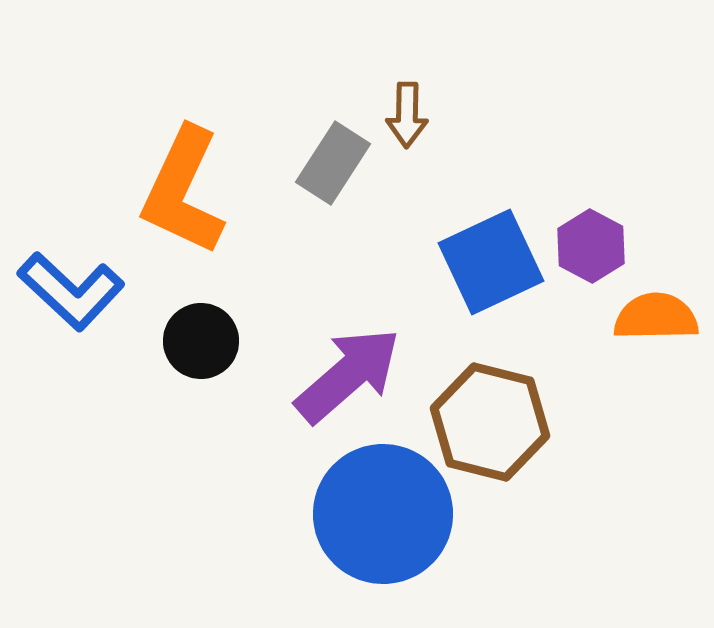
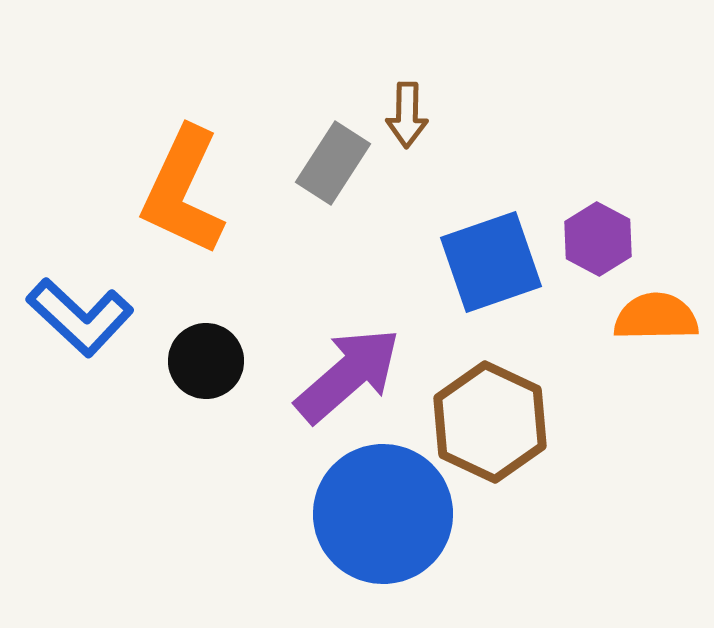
purple hexagon: moved 7 px right, 7 px up
blue square: rotated 6 degrees clockwise
blue L-shape: moved 9 px right, 26 px down
black circle: moved 5 px right, 20 px down
brown hexagon: rotated 11 degrees clockwise
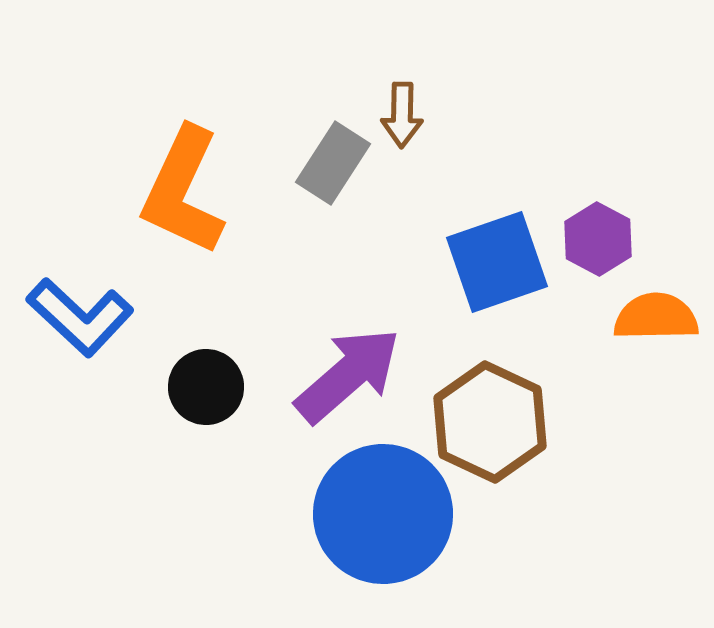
brown arrow: moved 5 px left
blue square: moved 6 px right
black circle: moved 26 px down
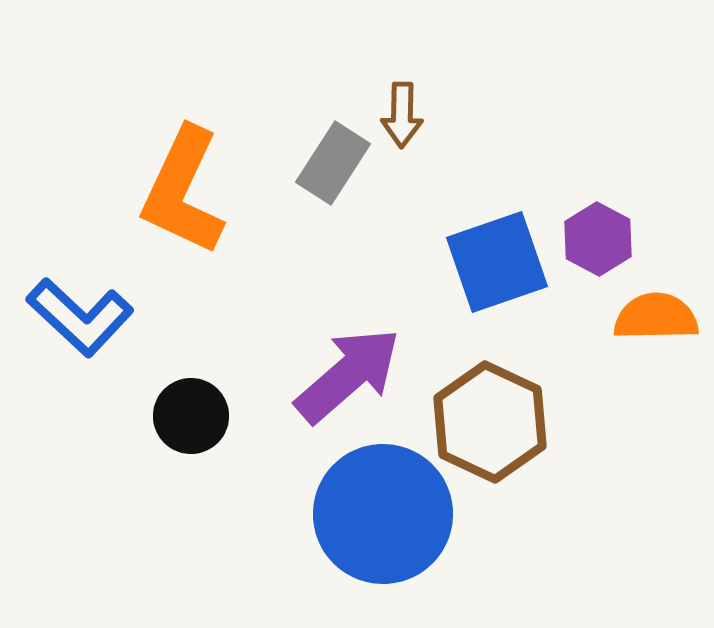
black circle: moved 15 px left, 29 px down
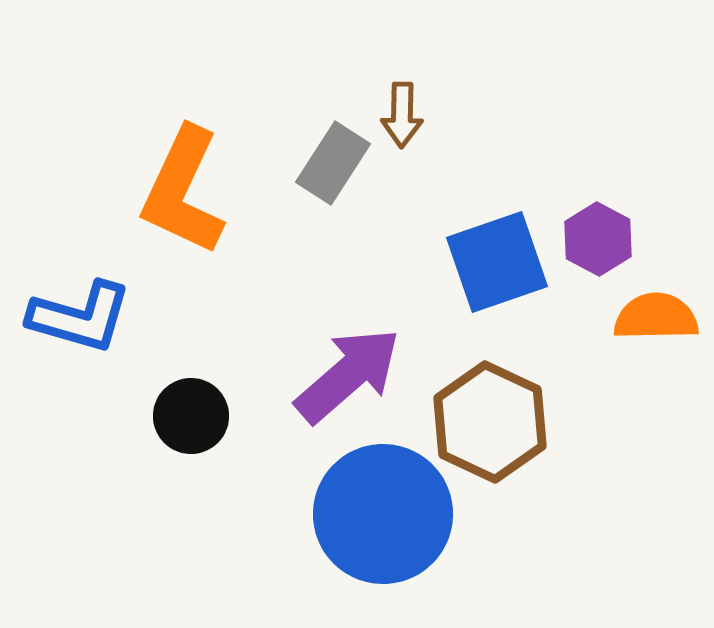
blue L-shape: rotated 27 degrees counterclockwise
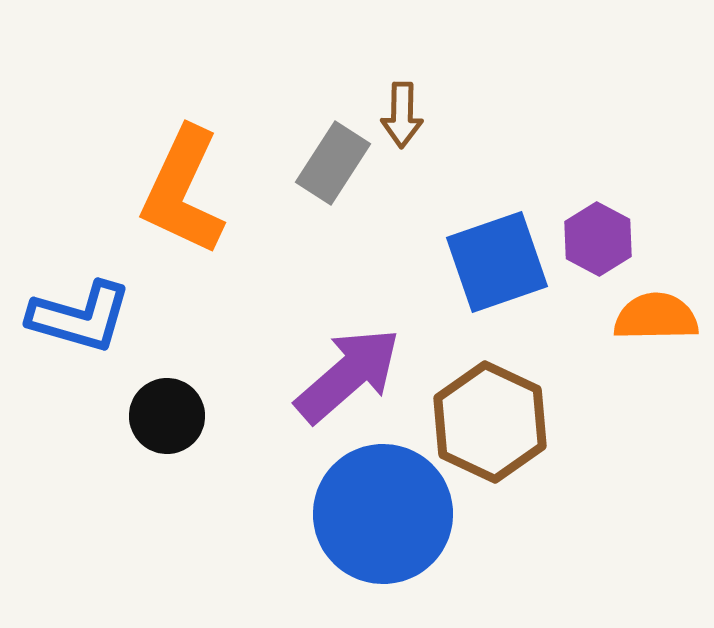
black circle: moved 24 px left
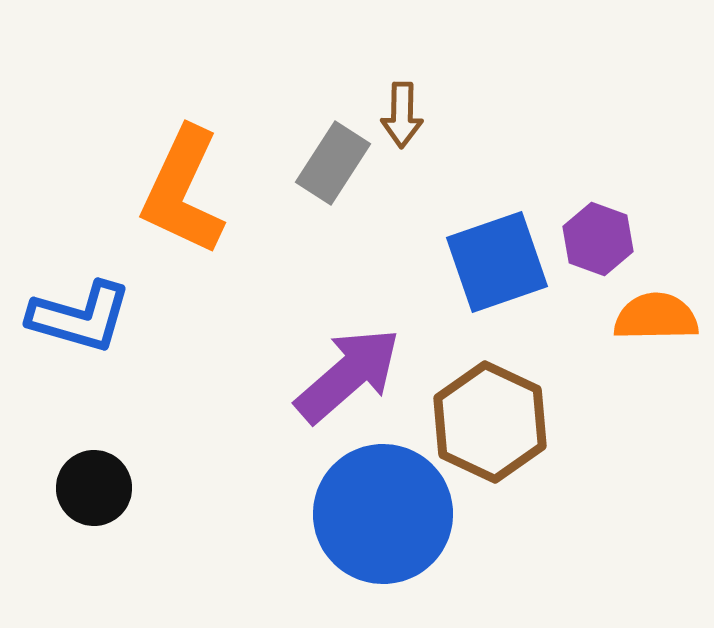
purple hexagon: rotated 8 degrees counterclockwise
black circle: moved 73 px left, 72 px down
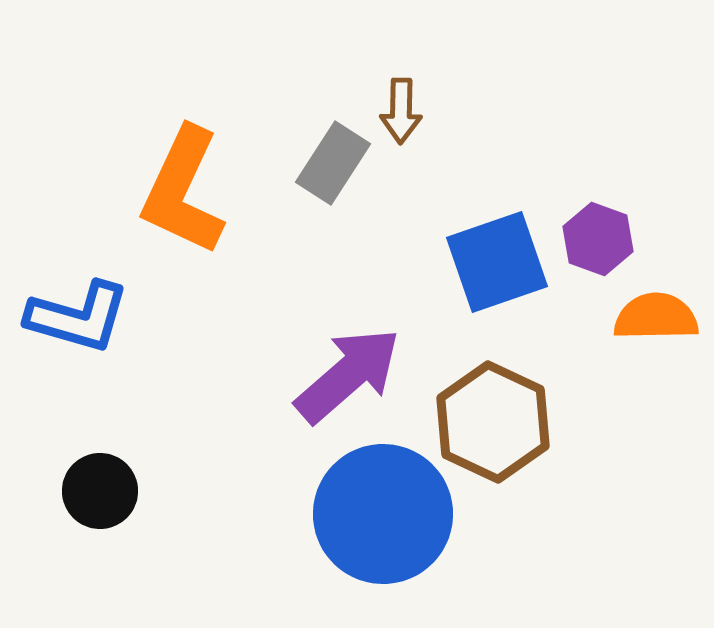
brown arrow: moved 1 px left, 4 px up
blue L-shape: moved 2 px left
brown hexagon: moved 3 px right
black circle: moved 6 px right, 3 px down
